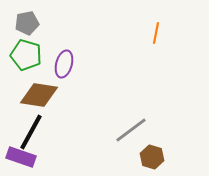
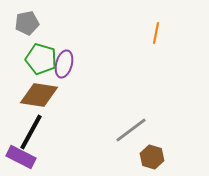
green pentagon: moved 15 px right, 4 px down
purple rectangle: rotated 8 degrees clockwise
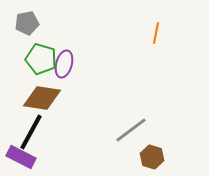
brown diamond: moved 3 px right, 3 px down
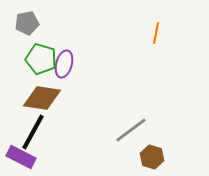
black line: moved 2 px right
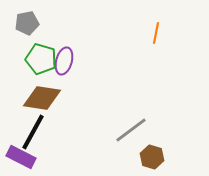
purple ellipse: moved 3 px up
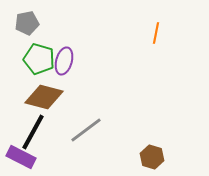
green pentagon: moved 2 px left
brown diamond: moved 2 px right, 1 px up; rotated 6 degrees clockwise
gray line: moved 45 px left
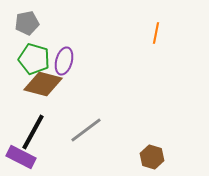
green pentagon: moved 5 px left
brown diamond: moved 1 px left, 13 px up
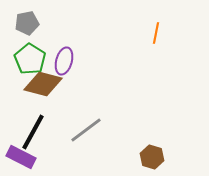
green pentagon: moved 4 px left; rotated 16 degrees clockwise
